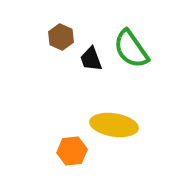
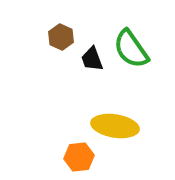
black trapezoid: moved 1 px right
yellow ellipse: moved 1 px right, 1 px down
orange hexagon: moved 7 px right, 6 px down
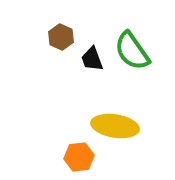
green semicircle: moved 1 px right, 2 px down
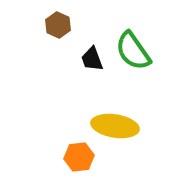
brown hexagon: moved 3 px left, 12 px up
green semicircle: moved 1 px right
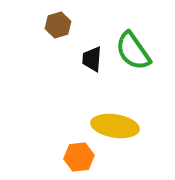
brown hexagon: rotated 20 degrees clockwise
black trapezoid: rotated 24 degrees clockwise
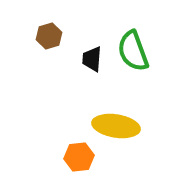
brown hexagon: moved 9 px left, 11 px down
green semicircle: rotated 15 degrees clockwise
yellow ellipse: moved 1 px right
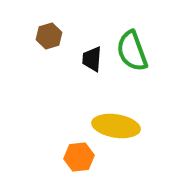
green semicircle: moved 1 px left
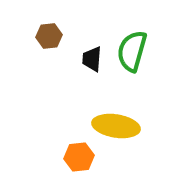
brown hexagon: rotated 10 degrees clockwise
green semicircle: rotated 36 degrees clockwise
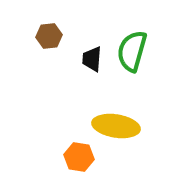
orange hexagon: rotated 16 degrees clockwise
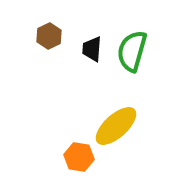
brown hexagon: rotated 20 degrees counterclockwise
black trapezoid: moved 10 px up
yellow ellipse: rotated 51 degrees counterclockwise
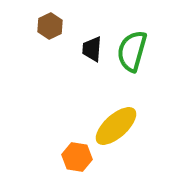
brown hexagon: moved 1 px right, 10 px up
orange hexagon: moved 2 px left
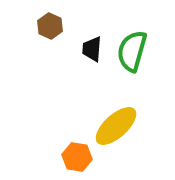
brown hexagon: rotated 10 degrees counterclockwise
